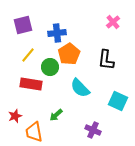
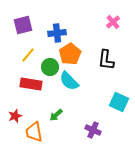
orange pentagon: moved 1 px right
cyan semicircle: moved 11 px left, 7 px up
cyan square: moved 1 px right, 1 px down
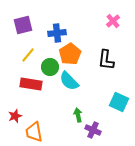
pink cross: moved 1 px up
green arrow: moved 22 px right; rotated 120 degrees clockwise
